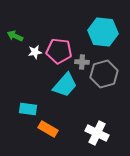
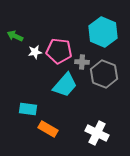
cyan hexagon: rotated 16 degrees clockwise
gray hexagon: rotated 24 degrees counterclockwise
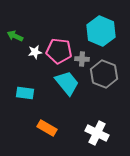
cyan hexagon: moved 2 px left, 1 px up
gray cross: moved 3 px up
cyan trapezoid: moved 2 px right, 2 px up; rotated 80 degrees counterclockwise
cyan rectangle: moved 3 px left, 16 px up
orange rectangle: moved 1 px left, 1 px up
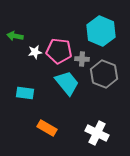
green arrow: rotated 14 degrees counterclockwise
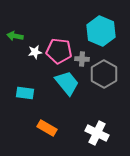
gray hexagon: rotated 8 degrees clockwise
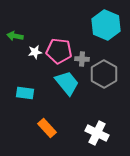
cyan hexagon: moved 5 px right, 6 px up
orange rectangle: rotated 18 degrees clockwise
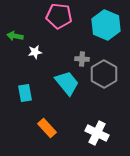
pink pentagon: moved 35 px up
cyan rectangle: rotated 72 degrees clockwise
